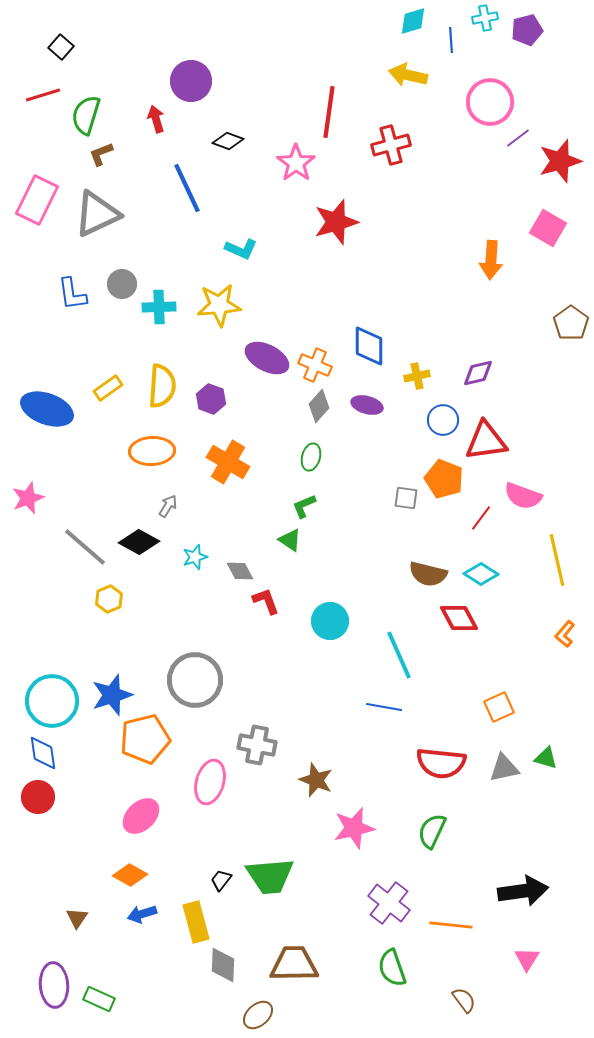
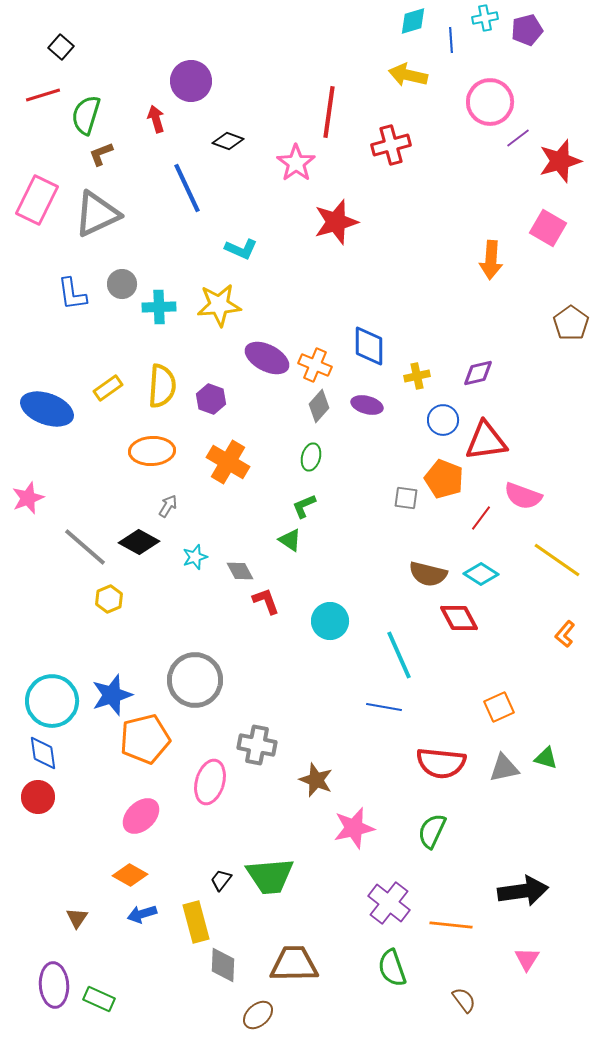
yellow line at (557, 560): rotated 42 degrees counterclockwise
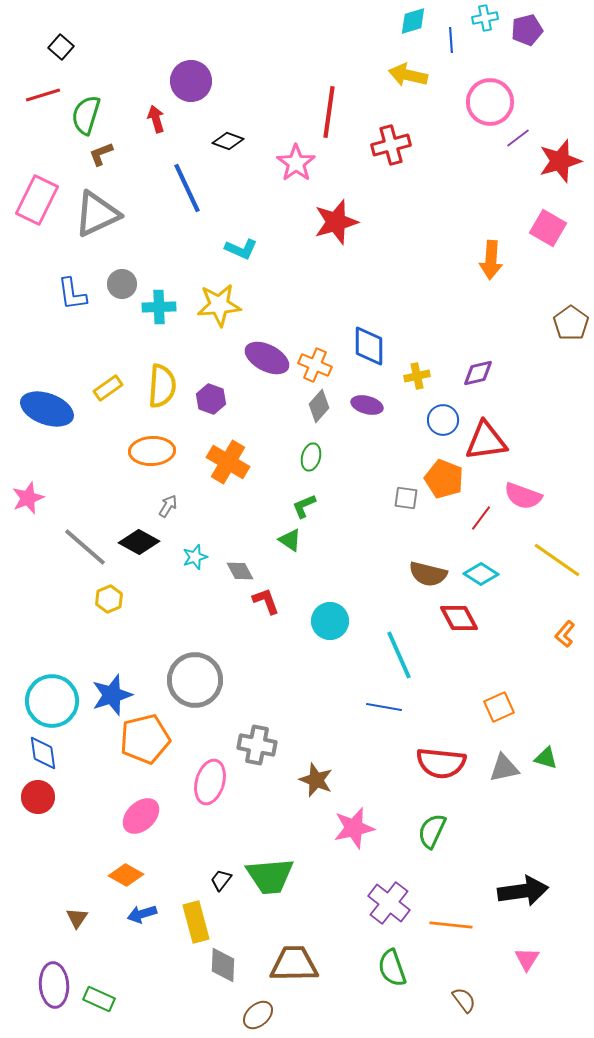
orange diamond at (130, 875): moved 4 px left
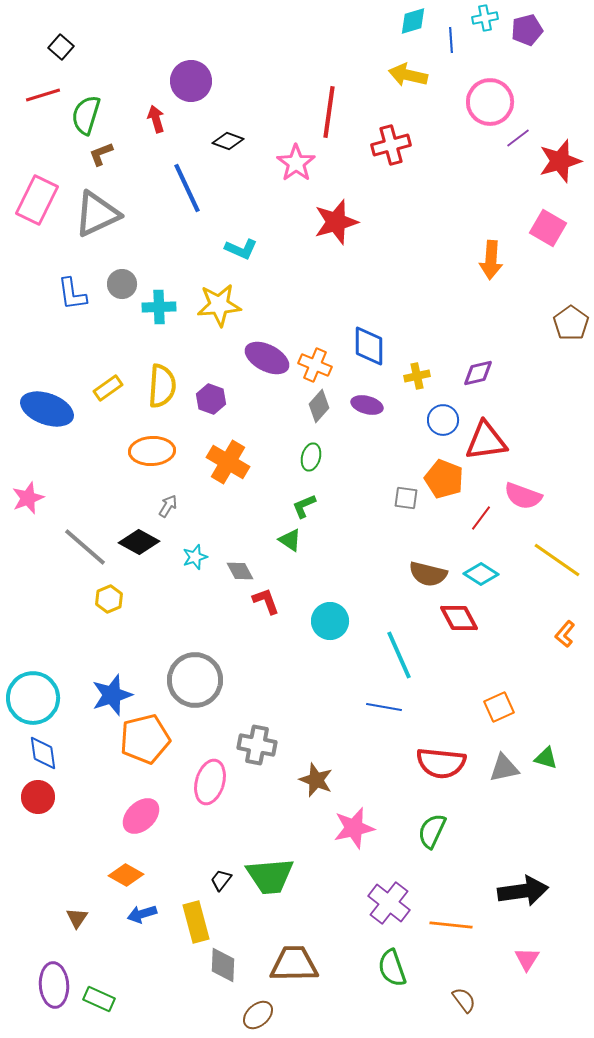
cyan circle at (52, 701): moved 19 px left, 3 px up
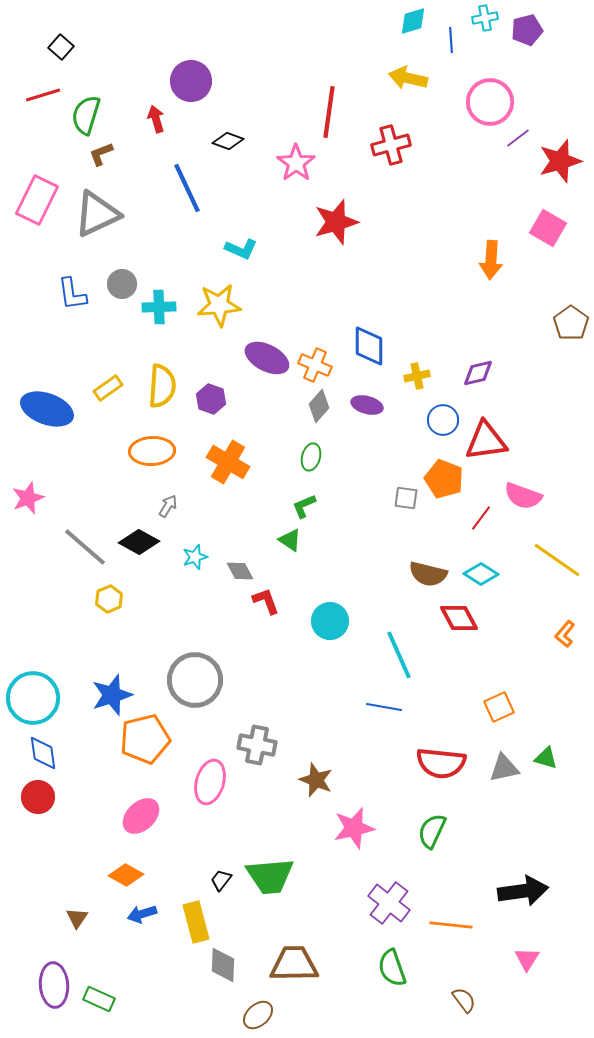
yellow arrow at (408, 75): moved 3 px down
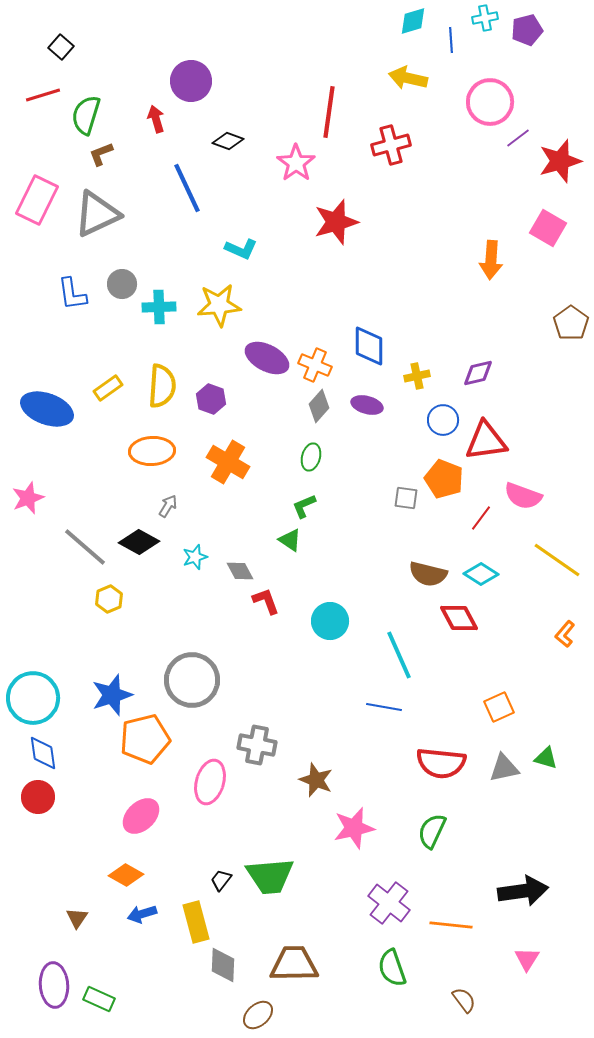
gray circle at (195, 680): moved 3 px left
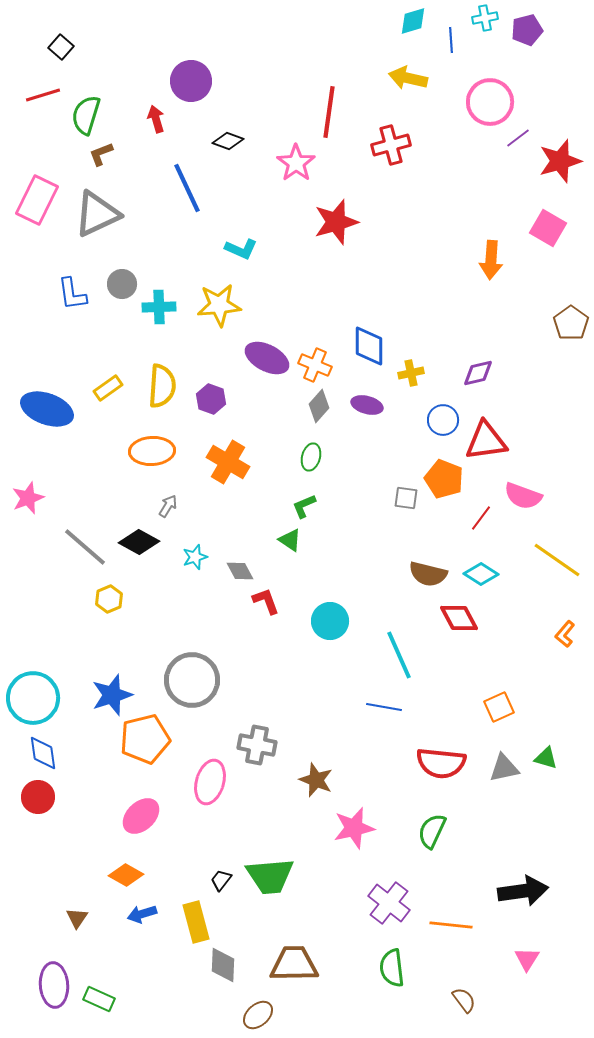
yellow cross at (417, 376): moved 6 px left, 3 px up
green semicircle at (392, 968): rotated 12 degrees clockwise
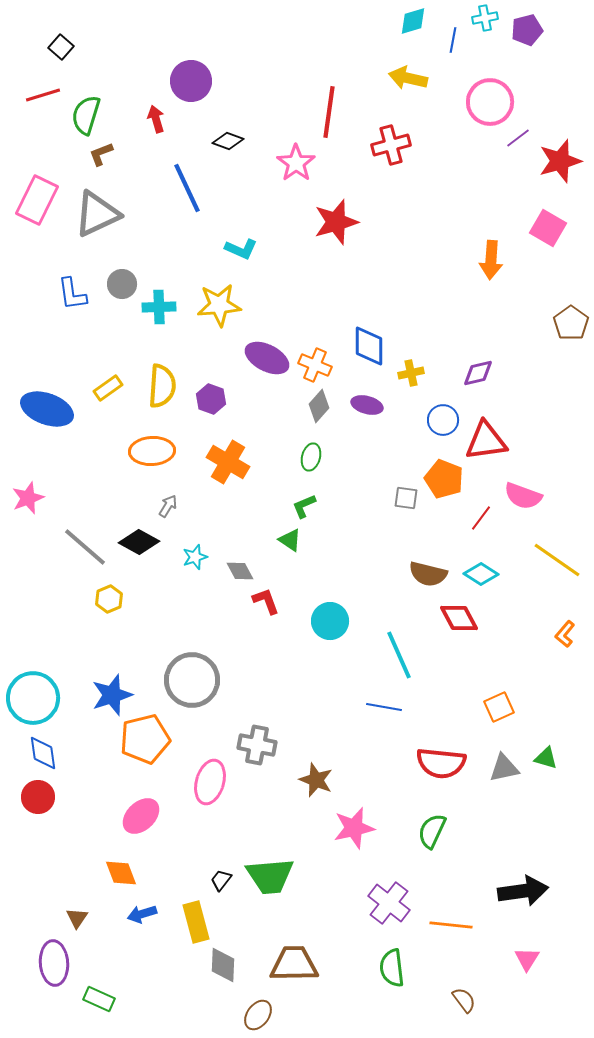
blue line at (451, 40): moved 2 px right; rotated 15 degrees clockwise
orange diamond at (126, 875): moved 5 px left, 2 px up; rotated 40 degrees clockwise
purple ellipse at (54, 985): moved 22 px up
brown ellipse at (258, 1015): rotated 12 degrees counterclockwise
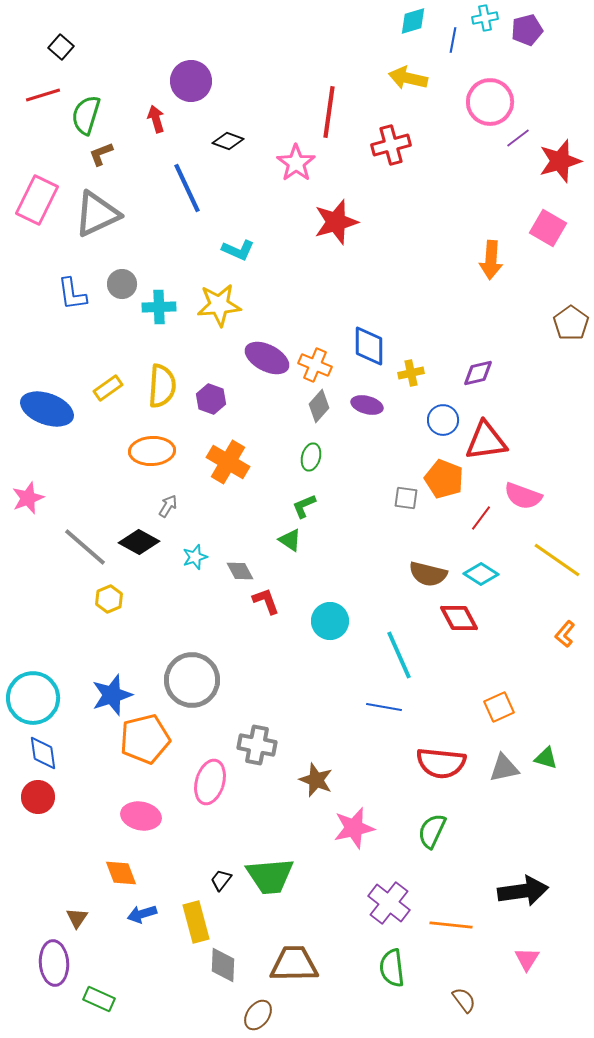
cyan L-shape at (241, 249): moved 3 px left, 1 px down
pink ellipse at (141, 816): rotated 54 degrees clockwise
